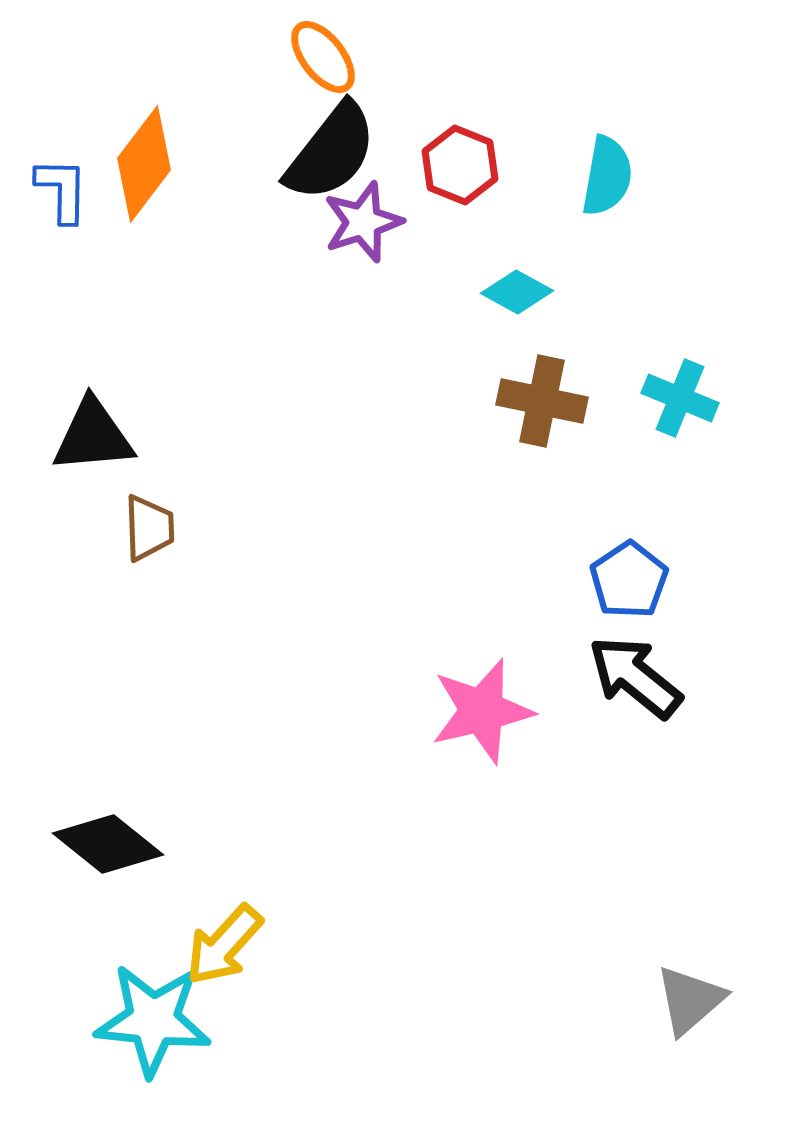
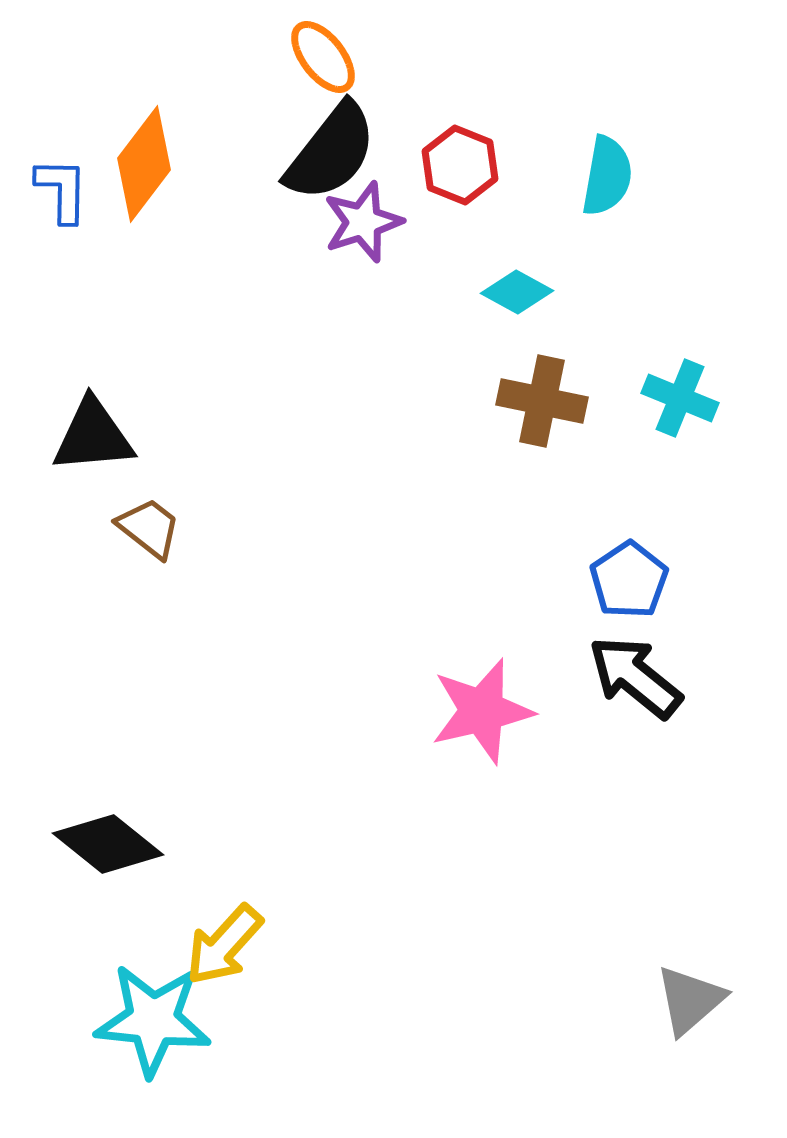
brown trapezoid: rotated 50 degrees counterclockwise
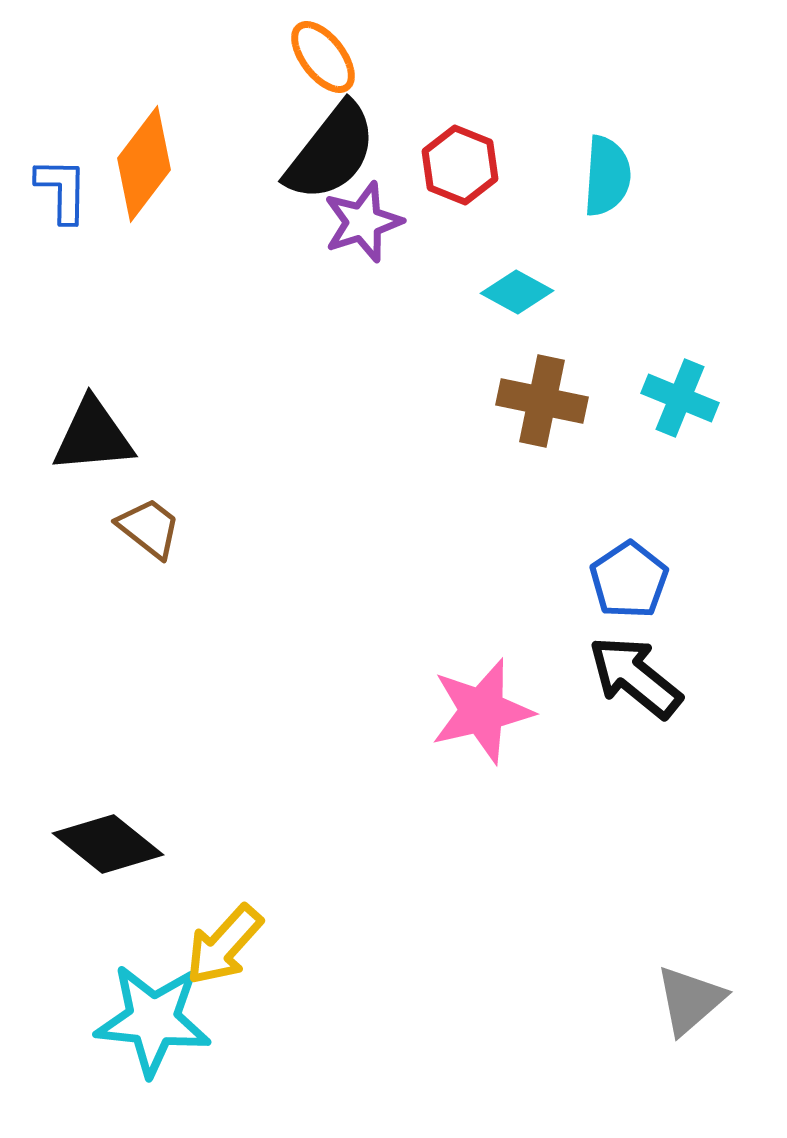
cyan semicircle: rotated 6 degrees counterclockwise
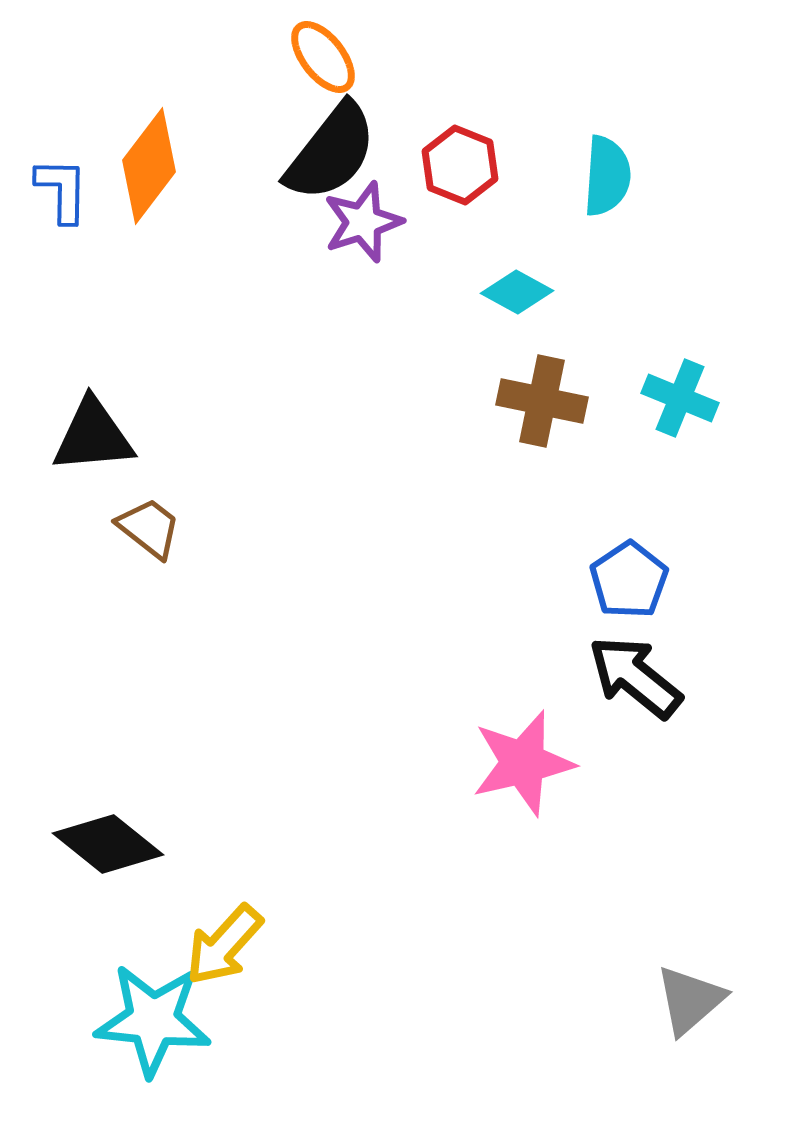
orange diamond: moved 5 px right, 2 px down
pink star: moved 41 px right, 52 px down
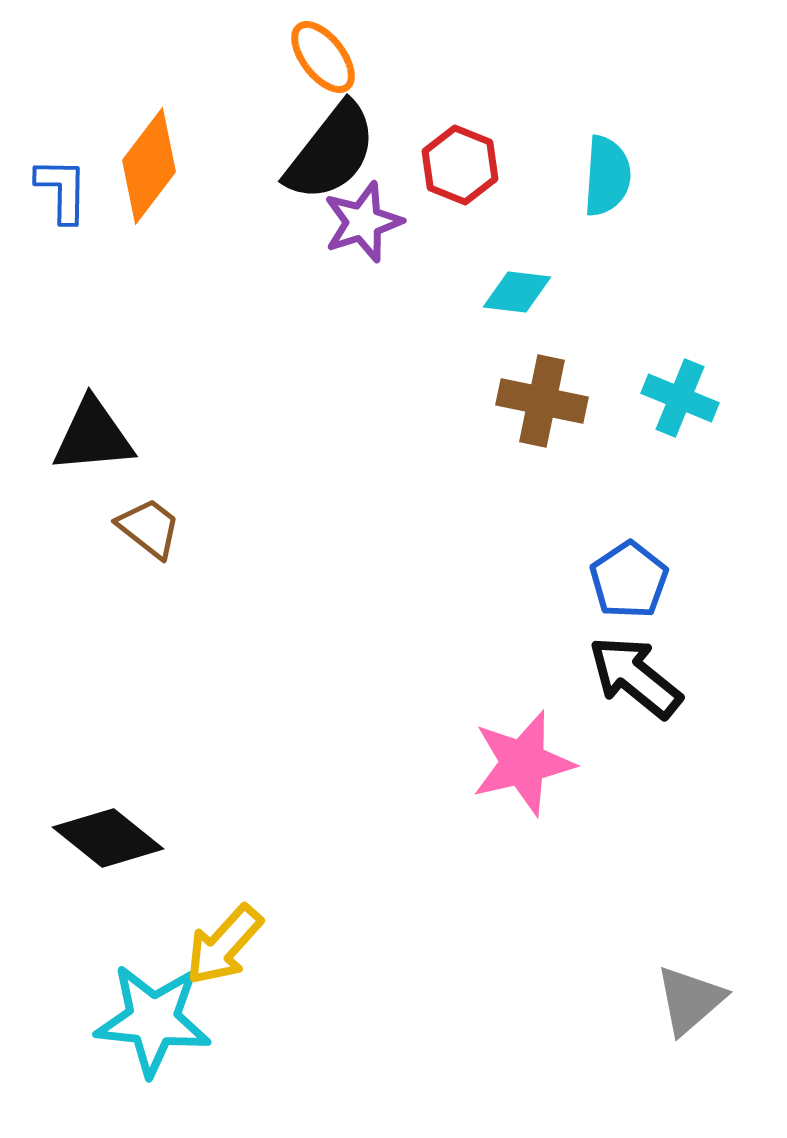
cyan diamond: rotated 22 degrees counterclockwise
black diamond: moved 6 px up
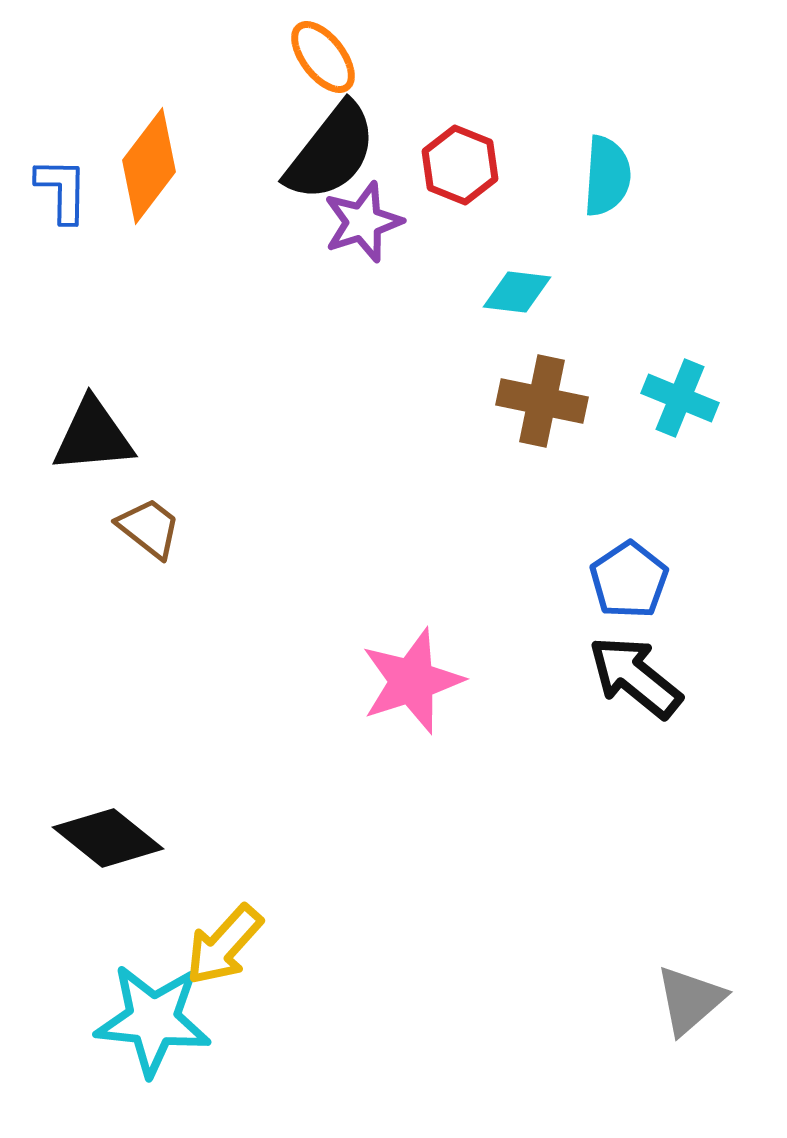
pink star: moved 111 px left, 82 px up; rotated 5 degrees counterclockwise
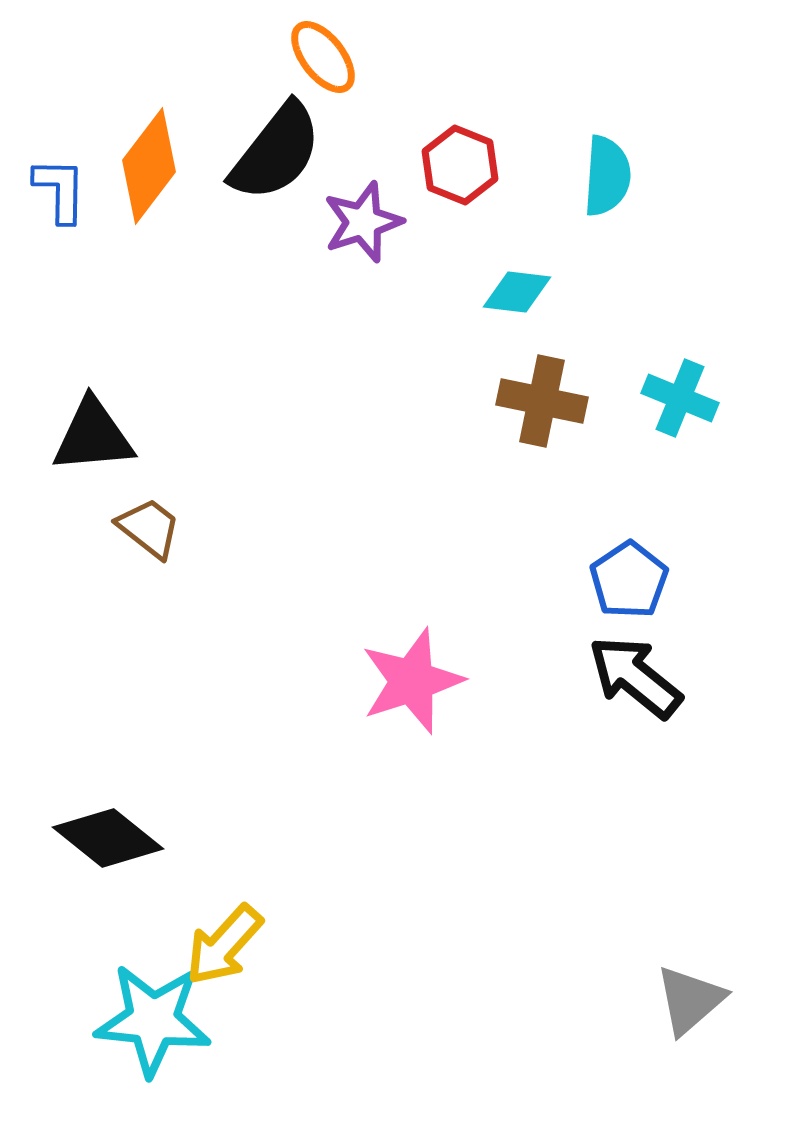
black semicircle: moved 55 px left
blue L-shape: moved 2 px left
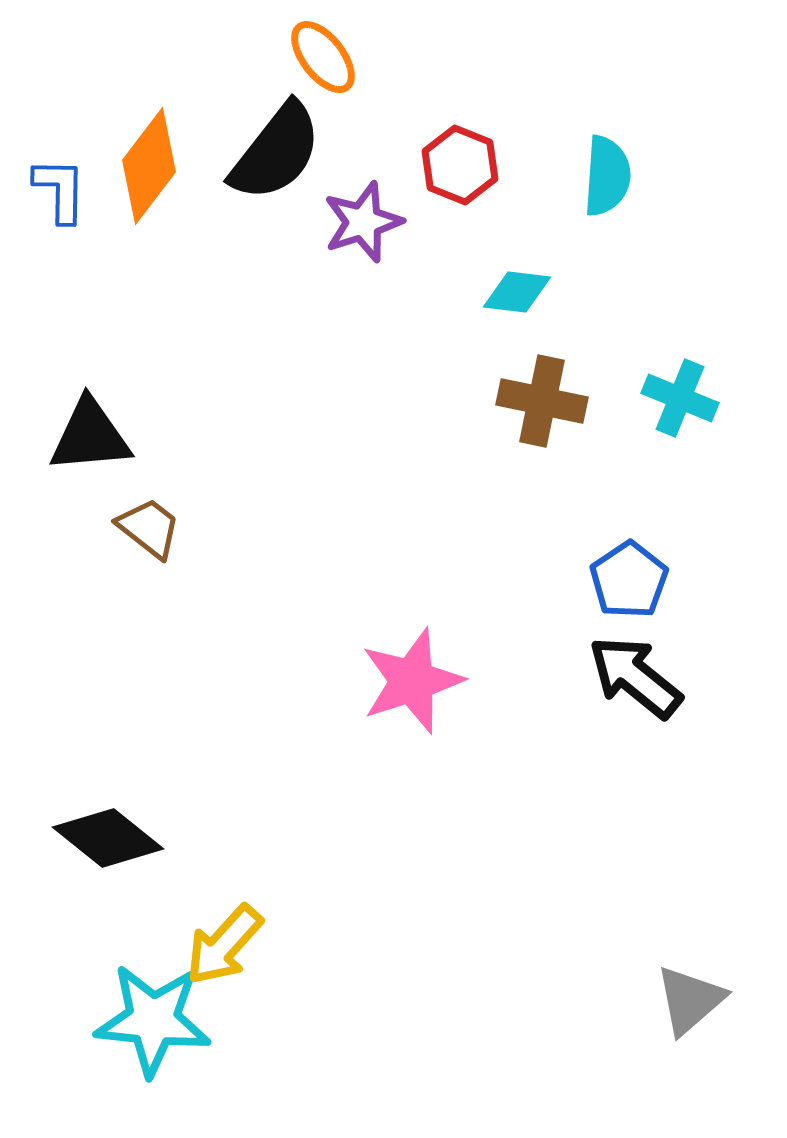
black triangle: moved 3 px left
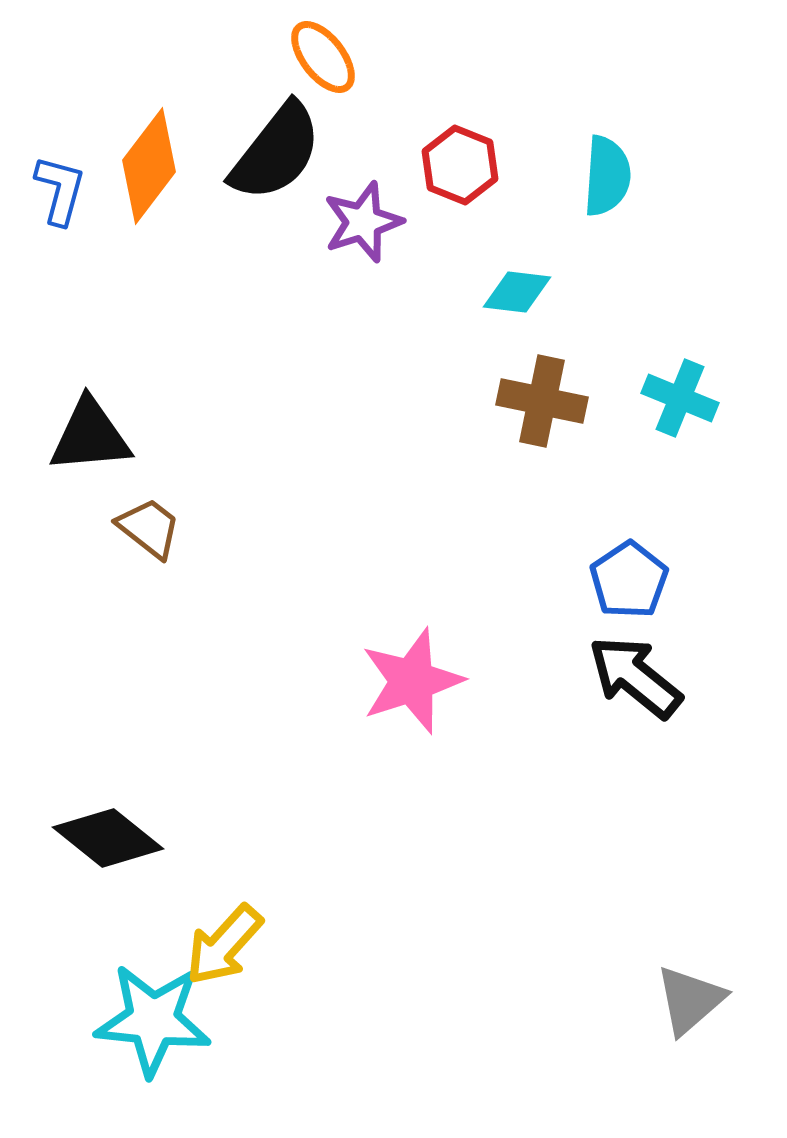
blue L-shape: rotated 14 degrees clockwise
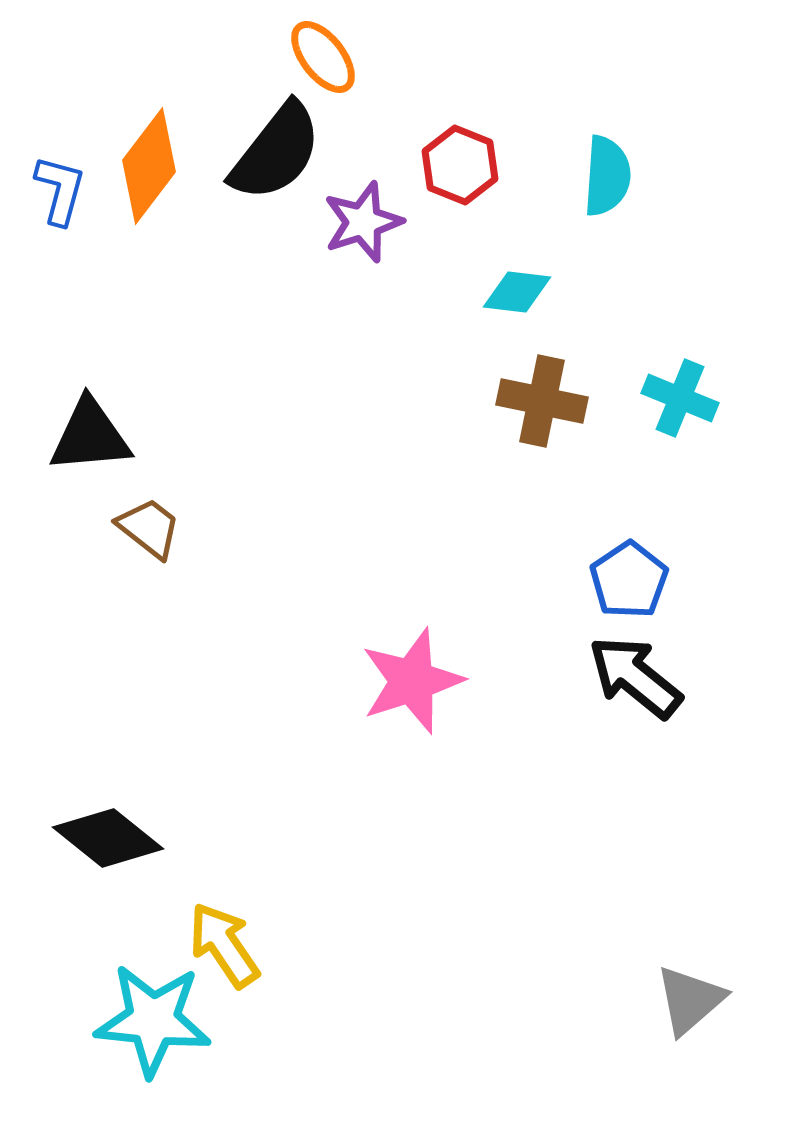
yellow arrow: rotated 104 degrees clockwise
